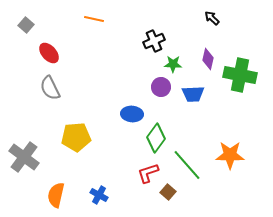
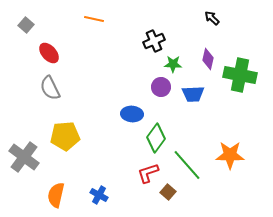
yellow pentagon: moved 11 px left, 1 px up
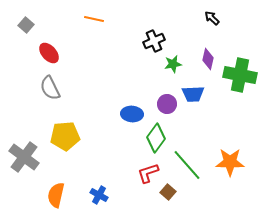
green star: rotated 12 degrees counterclockwise
purple circle: moved 6 px right, 17 px down
orange star: moved 7 px down
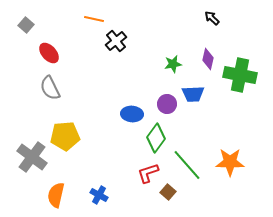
black cross: moved 38 px left; rotated 15 degrees counterclockwise
gray cross: moved 8 px right
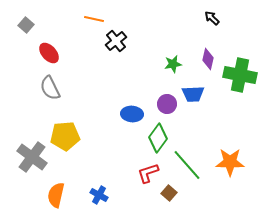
green diamond: moved 2 px right
brown square: moved 1 px right, 1 px down
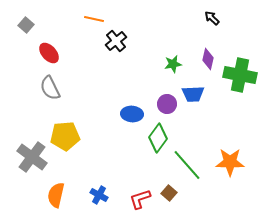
red L-shape: moved 8 px left, 26 px down
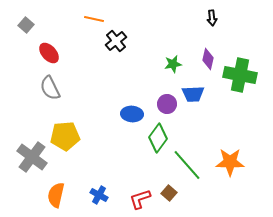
black arrow: rotated 140 degrees counterclockwise
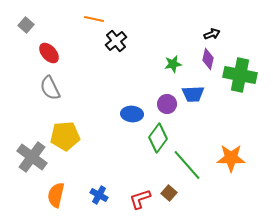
black arrow: moved 16 px down; rotated 105 degrees counterclockwise
orange star: moved 1 px right, 4 px up
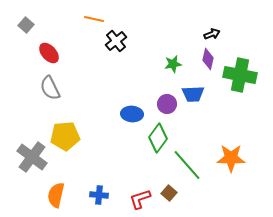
blue cross: rotated 24 degrees counterclockwise
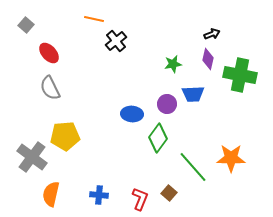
green line: moved 6 px right, 2 px down
orange semicircle: moved 5 px left, 1 px up
red L-shape: rotated 130 degrees clockwise
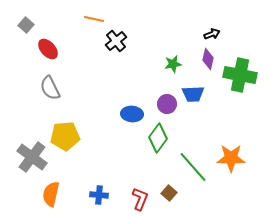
red ellipse: moved 1 px left, 4 px up
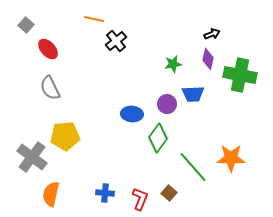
blue cross: moved 6 px right, 2 px up
